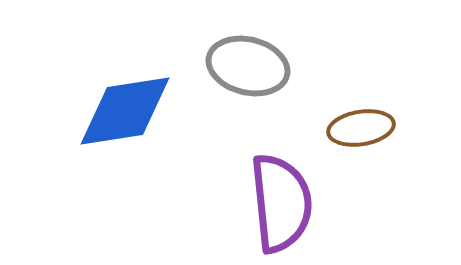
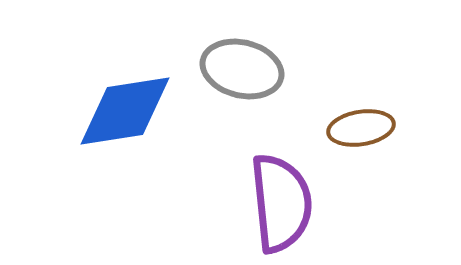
gray ellipse: moved 6 px left, 3 px down
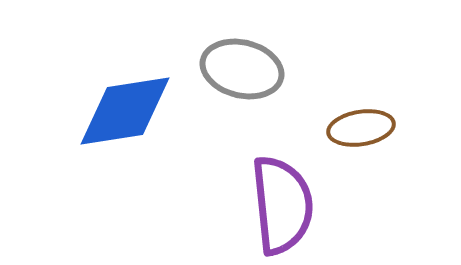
purple semicircle: moved 1 px right, 2 px down
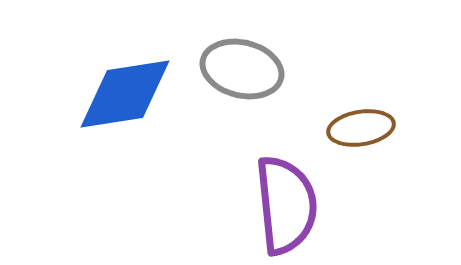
blue diamond: moved 17 px up
purple semicircle: moved 4 px right
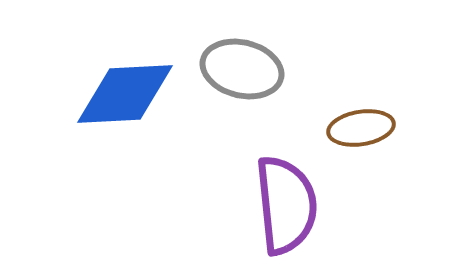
blue diamond: rotated 6 degrees clockwise
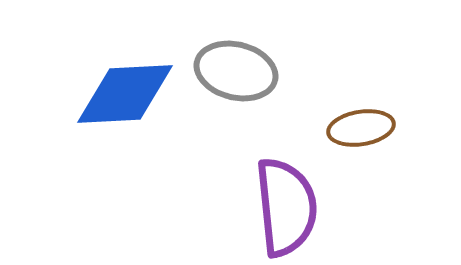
gray ellipse: moved 6 px left, 2 px down
purple semicircle: moved 2 px down
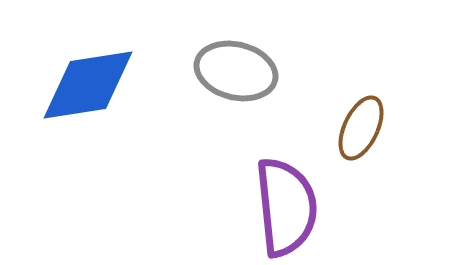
blue diamond: moved 37 px left, 9 px up; rotated 6 degrees counterclockwise
brown ellipse: rotated 56 degrees counterclockwise
